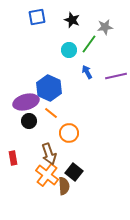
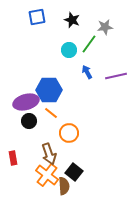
blue hexagon: moved 2 px down; rotated 25 degrees counterclockwise
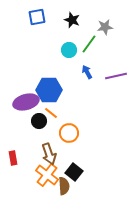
black circle: moved 10 px right
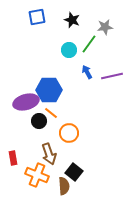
purple line: moved 4 px left
orange cross: moved 10 px left; rotated 15 degrees counterclockwise
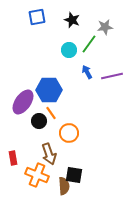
purple ellipse: moved 3 px left; rotated 40 degrees counterclockwise
orange line: rotated 16 degrees clockwise
black square: moved 3 px down; rotated 30 degrees counterclockwise
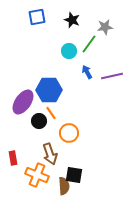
cyan circle: moved 1 px down
brown arrow: moved 1 px right
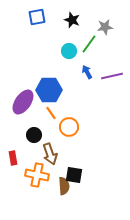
black circle: moved 5 px left, 14 px down
orange circle: moved 6 px up
orange cross: rotated 10 degrees counterclockwise
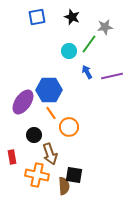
black star: moved 3 px up
red rectangle: moved 1 px left, 1 px up
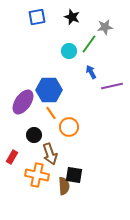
blue arrow: moved 4 px right
purple line: moved 10 px down
red rectangle: rotated 40 degrees clockwise
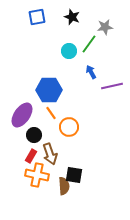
purple ellipse: moved 1 px left, 13 px down
red rectangle: moved 19 px right, 1 px up
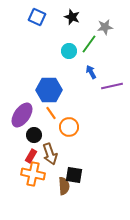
blue square: rotated 36 degrees clockwise
orange cross: moved 4 px left, 1 px up
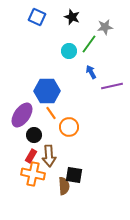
blue hexagon: moved 2 px left, 1 px down
brown arrow: moved 1 px left, 2 px down; rotated 15 degrees clockwise
